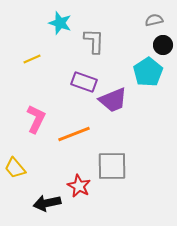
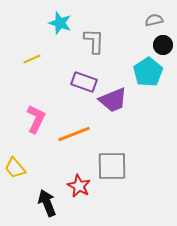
black arrow: rotated 80 degrees clockwise
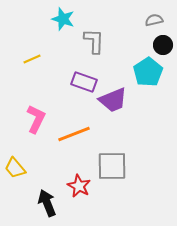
cyan star: moved 3 px right, 4 px up
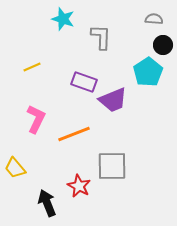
gray semicircle: moved 1 px up; rotated 18 degrees clockwise
gray L-shape: moved 7 px right, 4 px up
yellow line: moved 8 px down
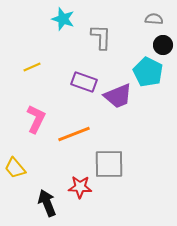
cyan pentagon: rotated 12 degrees counterclockwise
purple trapezoid: moved 5 px right, 4 px up
gray square: moved 3 px left, 2 px up
red star: moved 1 px right, 1 px down; rotated 25 degrees counterclockwise
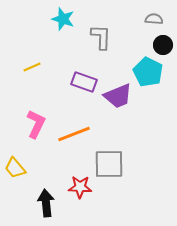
pink L-shape: moved 5 px down
black arrow: moved 1 px left; rotated 16 degrees clockwise
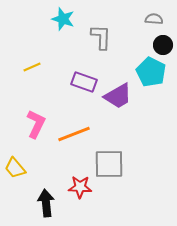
cyan pentagon: moved 3 px right
purple trapezoid: rotated 8 degrees counterclockwise
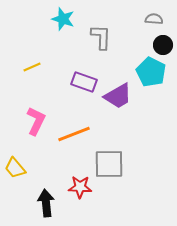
pink L-shape: moved 3 px up
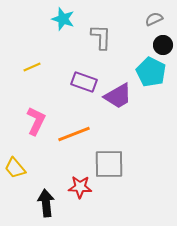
gray semicircle: rotated 30 degrees counterclockwise
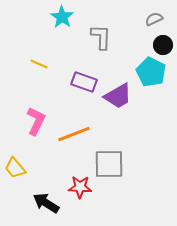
cyan star: moved 1 px left, 2 px up; rotated 15 degrees clockwise
yellow line: moved 7 px right, 3 px up; rotated 48 degrees clockwise
black arrow: rotated 52 degrees counterclockwise
